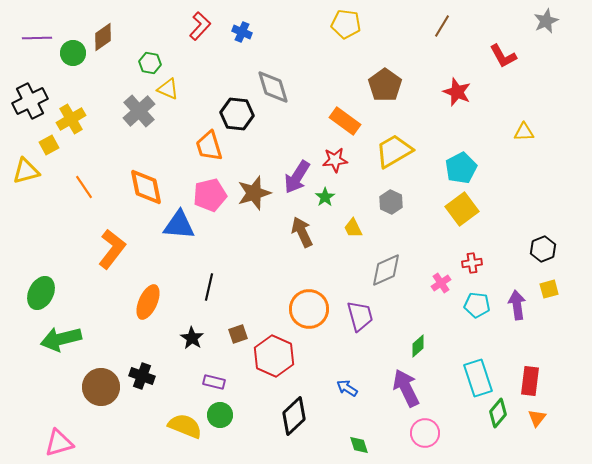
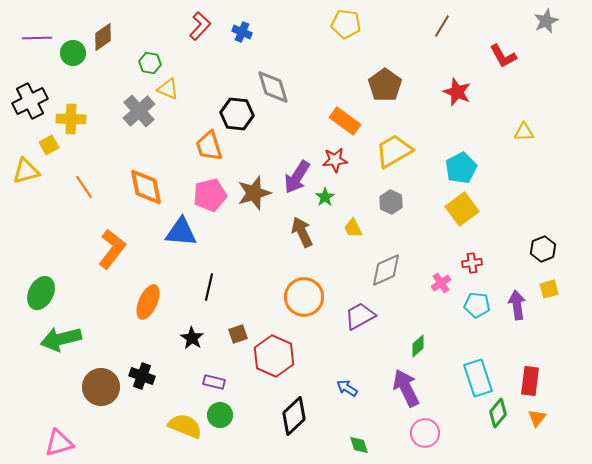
yellow cross at (71, 119): rotated 32 degrees clockwise
blue triangle at (179, 225): moved 2 px right, 7 px down
orange circle at (309, 309): moved 5 px left, 12 px up
purple trapezoid at (360, 316): rotated 104 degrees counterclockwise
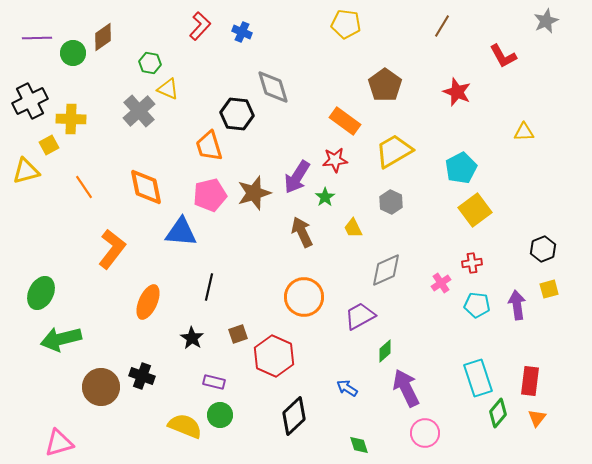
yellow square at (462, 209): moved 13 px right, 1 px down
green diamond at (418, 346): moved 33 px left, 5 px down
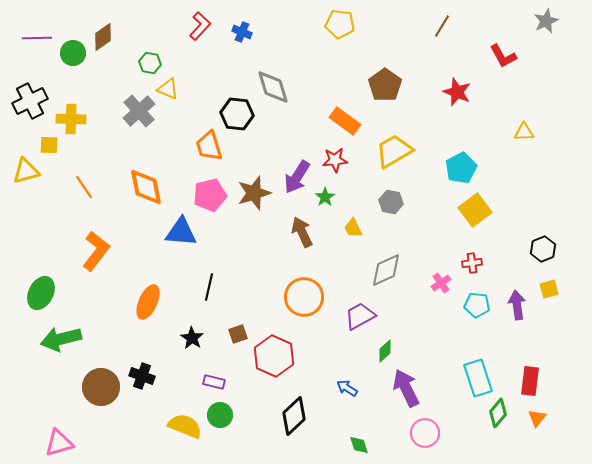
yellow pentagon at (346, 24): moved 6 px left
yellow square at (49, 145): rotated 30 degrees clockwise
gray hexagon at (391, 202): rotated 15 degrees counterclockwise
orange L-shape at (112, 249): moved 16 px left, 2 px down
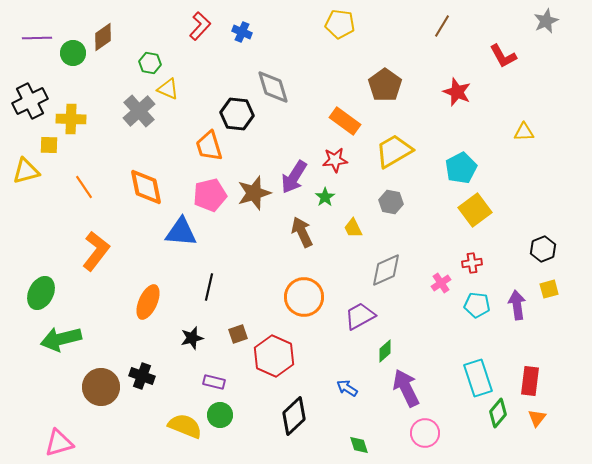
purple arrow at (297, 177): moved 3 px left
black star at (192, 338): rotated 25 degrees clockwise
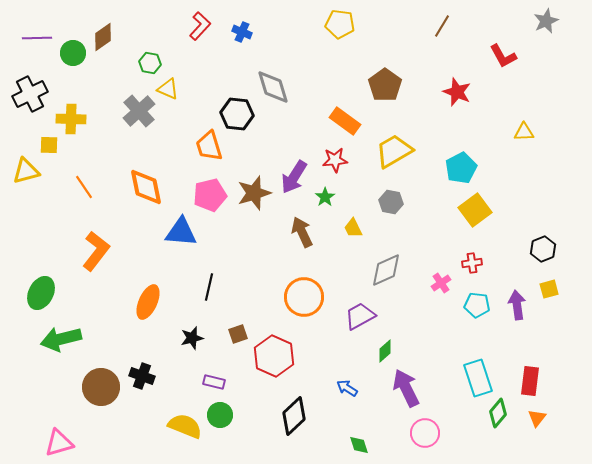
black cross at (30, 101): moved 7 px up
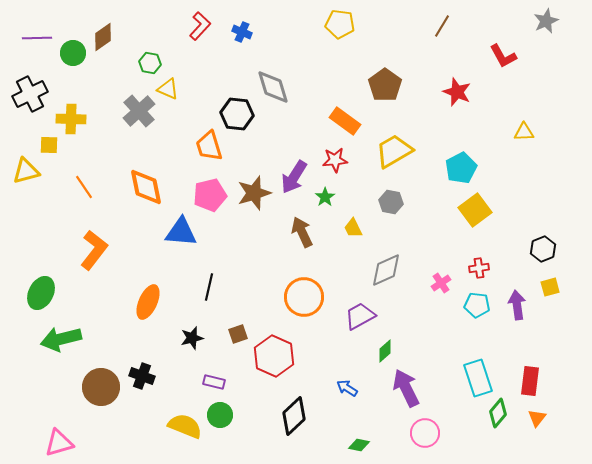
orange L-shape at (96, 251): moved 2 px left, 1 px up
red cross at (472, 263): moved 7 px right, 5 px down
yellow square at (549, 289): moved 1 px right, 2 px up
green diamond at (359, 445): rotated 60 degrees counterclockwise
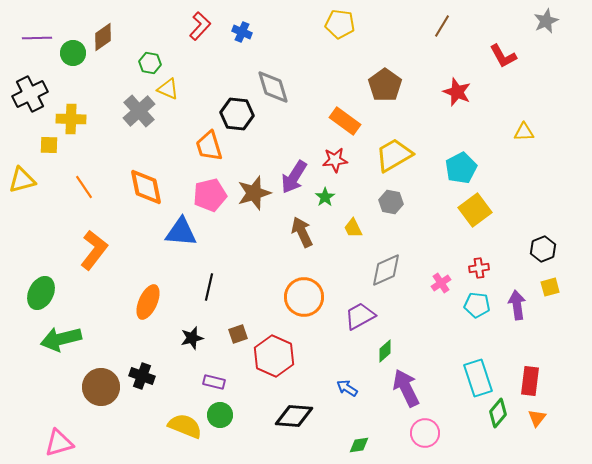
yellow trapezoid at (394, 151): moved 4 px down
yellow triangle at (26, 171): moved 4 px left, 9 px down
black diamond at (294, 416): rotated 48 degrees clockwise
green diamond at (359, 445): rotated 20 degrees counterclockwise
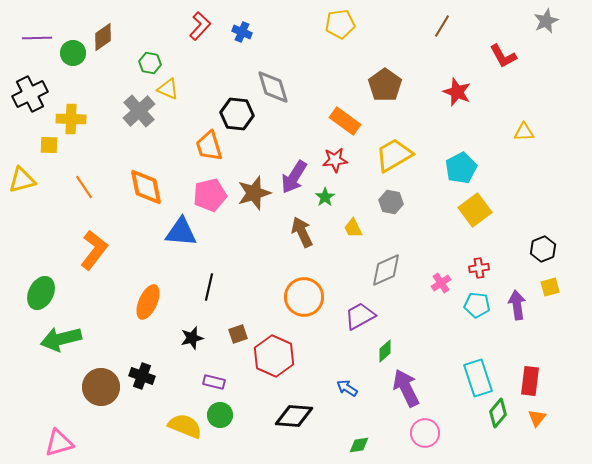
yellow pentagon at (340, 24): rotated 16 degrees counterclockwise
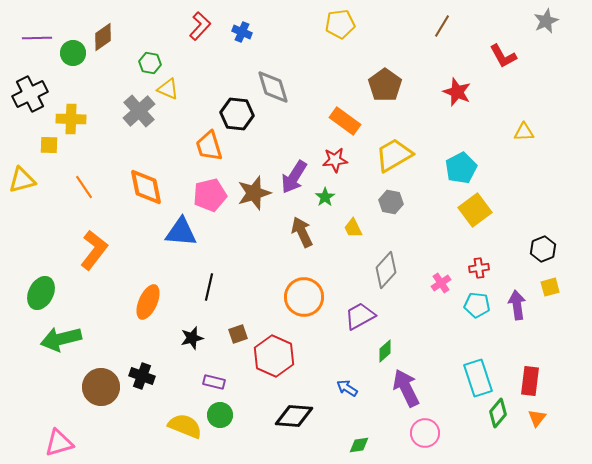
gray diamond at (386, 270): rotated 24 degrees counterclockwise
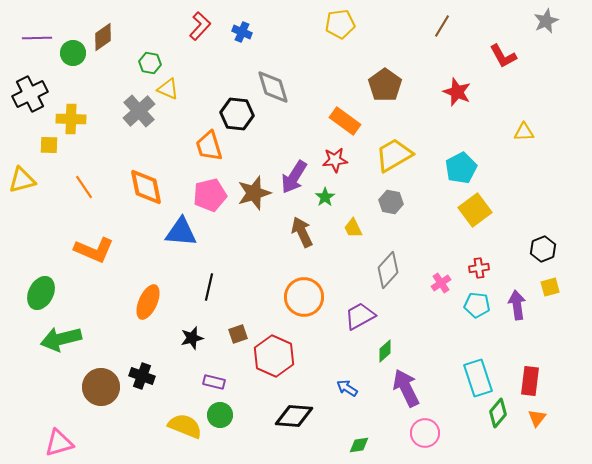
orange L-shape at (94, 250): rotated 75 degrees clockwise
gray diamond at (386, 270): moved 2 px right
